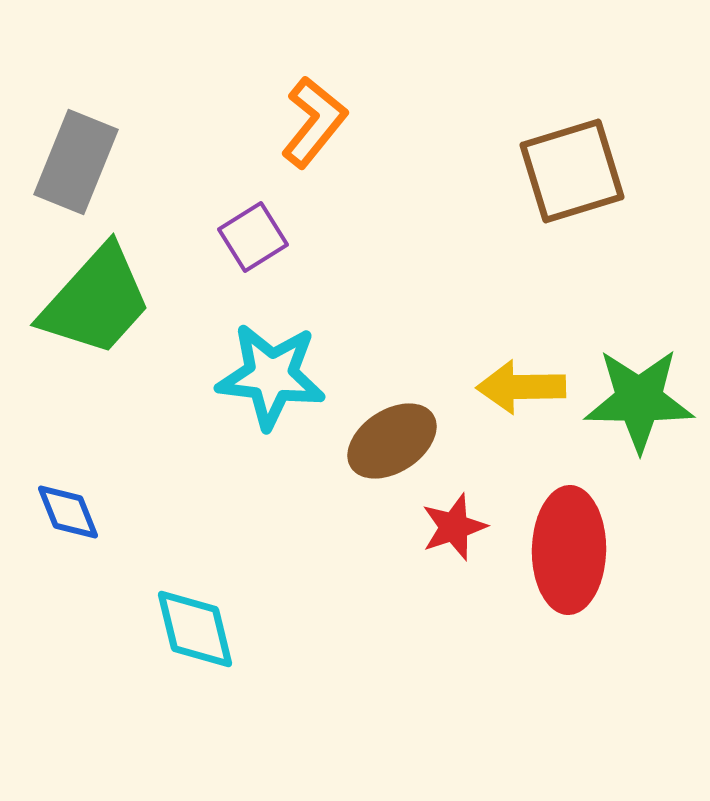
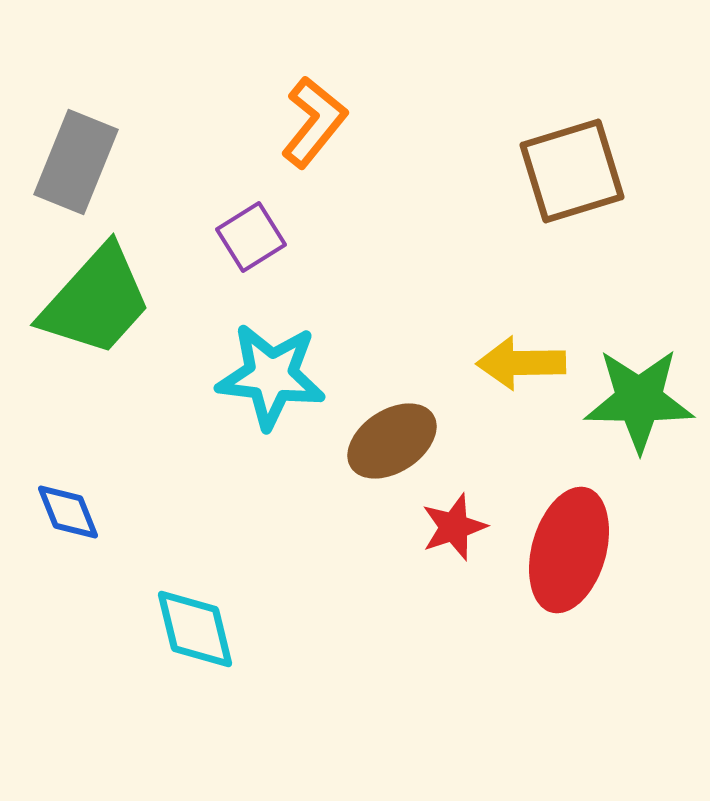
purple square: moved 2 px left
yellow arrow: moved 24 px up
red ellipse: rotated 15 degrees clockwise
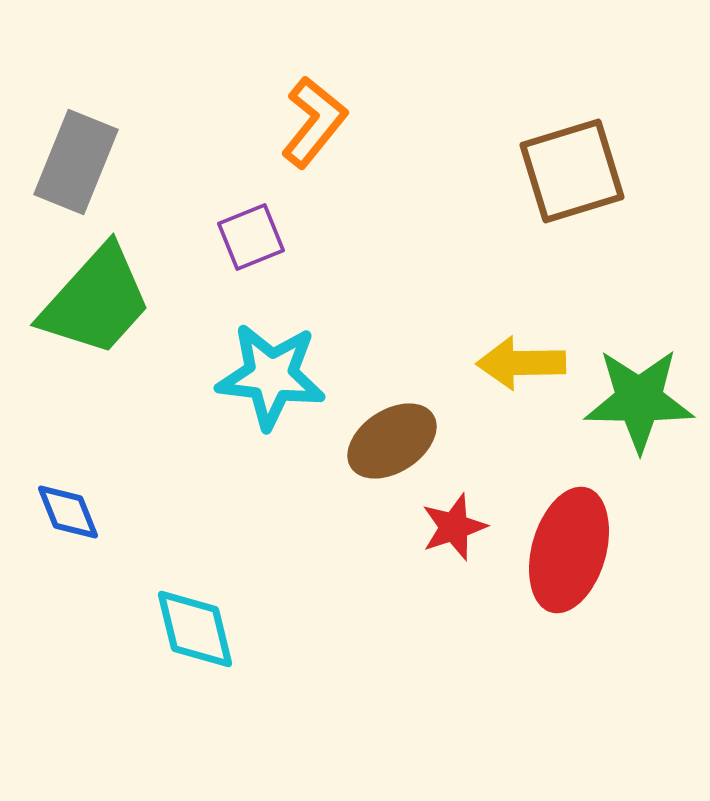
purple square: rotated 10 degrees clockwise
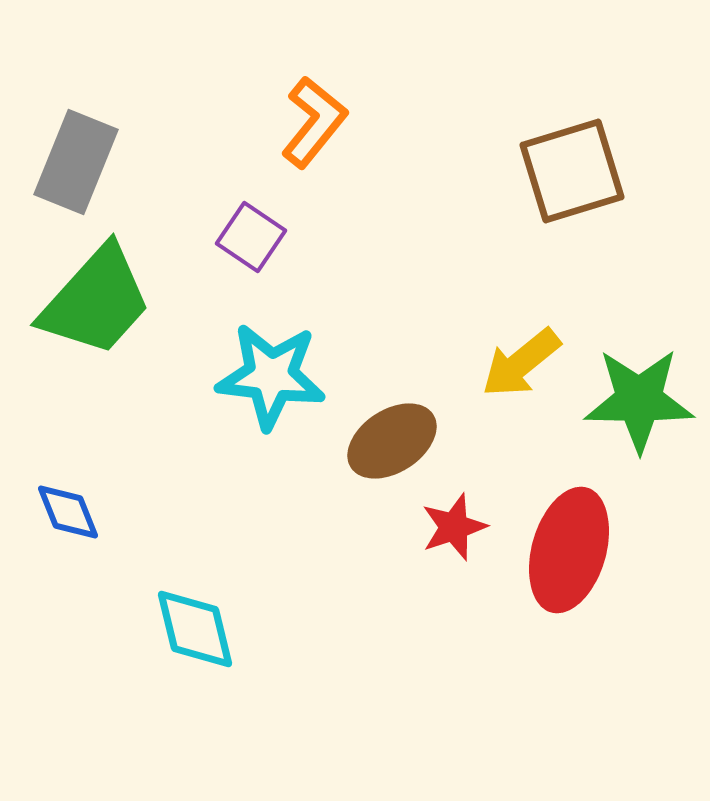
purple square: rotated 34 degrees counterclockwise
yellow arrow: rotated 38 degrees counterclockwise
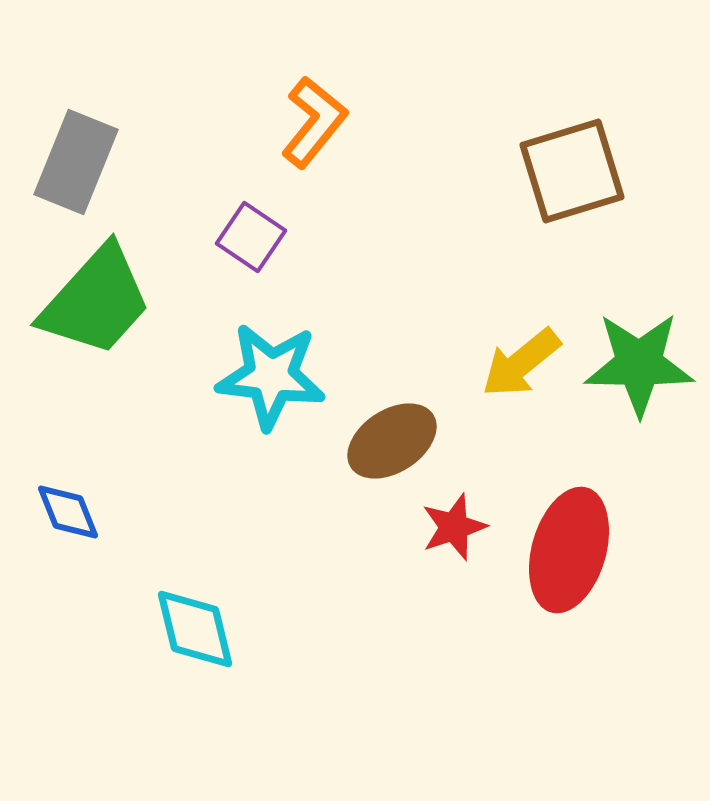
green star: moved 36 px up
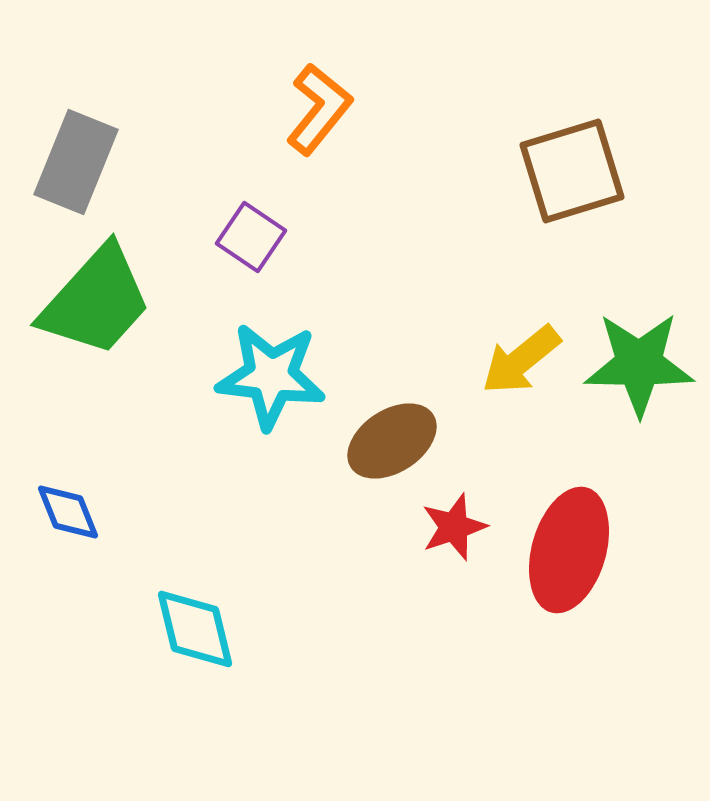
orange L-shape: moved 5 px right, 13 px up
yellow arrow: moved 3 px up
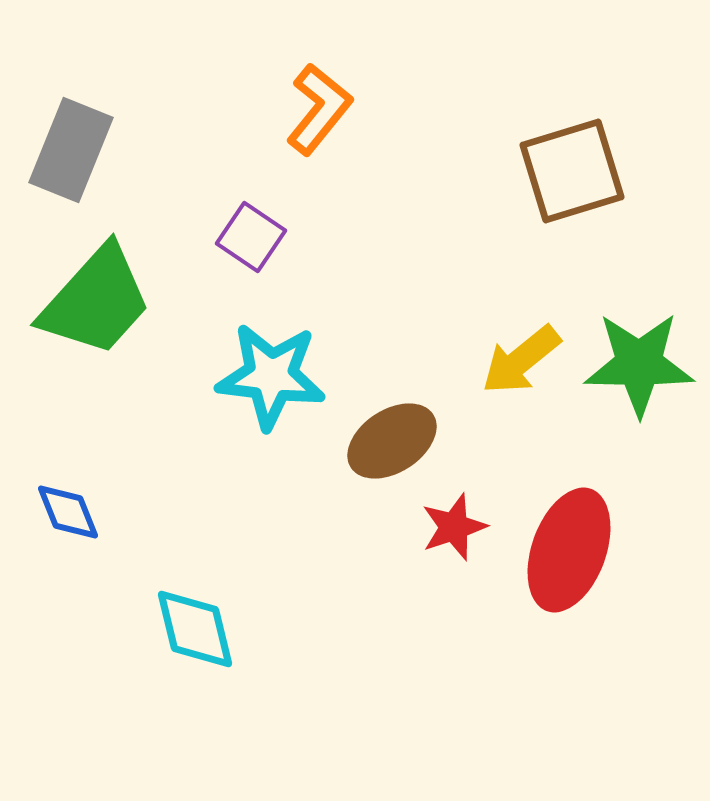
gray rectangle: moved 5 px left, 12 px up
red ellipse: rotated 4 degrees clockwise
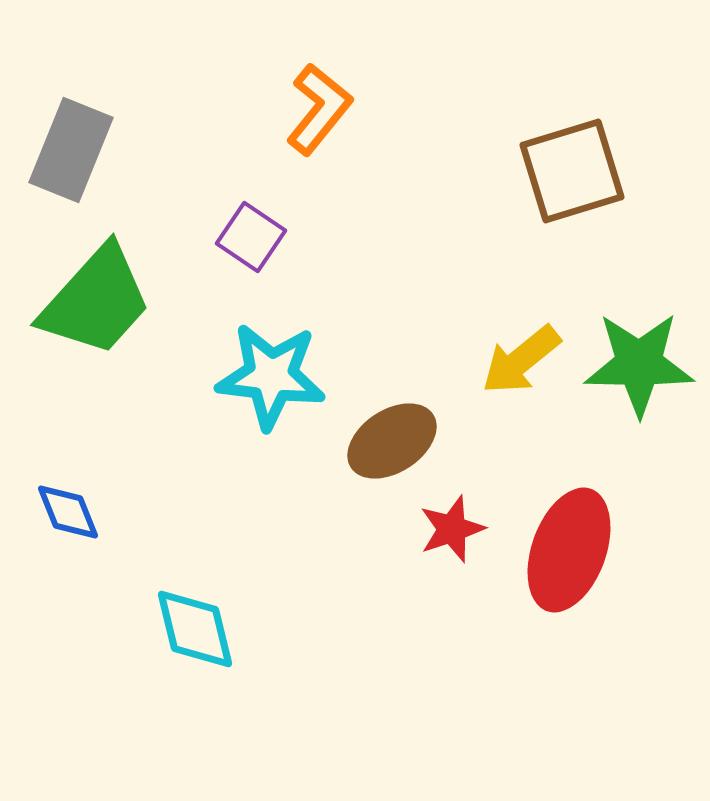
red star: moved 2 px left, 2 px down
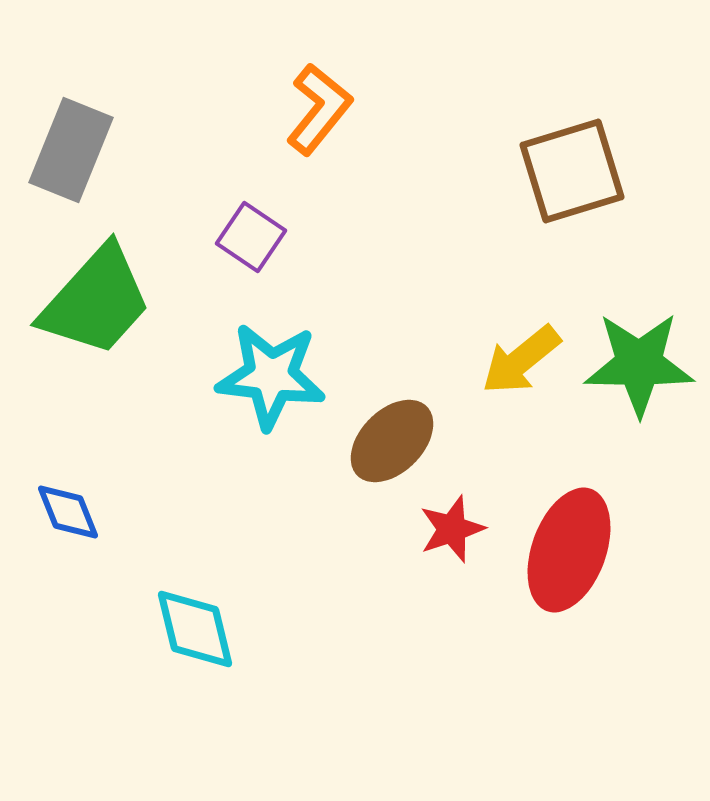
brown ellipse: rotated 12 degrees counterclockwise
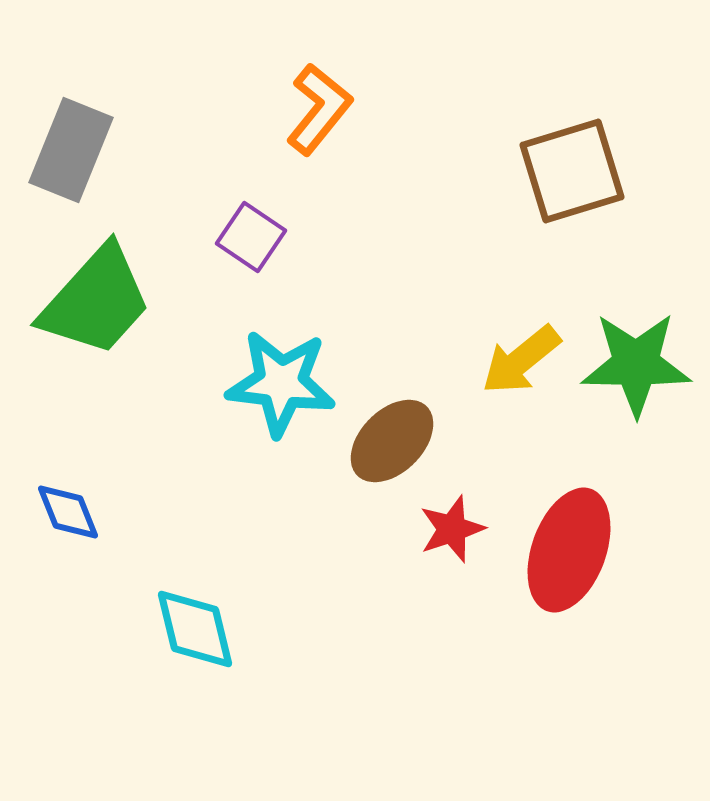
green star: moved 3 px left
cyan star: moved 10 px right, 7 px down
